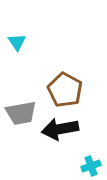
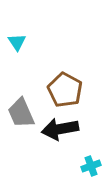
gray trapezoid: rotated 76 degrees clockwise
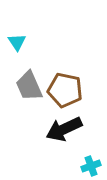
brown pentagon: rotated 16 degrees counterclockwise
gray trapezoid: moved 8 px right, 27 px up
black arrow: moved 4 px right; rotated 15 degrees counterclockwise
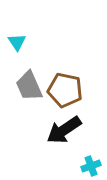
black arrow: moved 1 px down; rotated 9 degrees counterclockwise
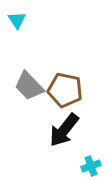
cyan triangle: moved 22 px up
gray trapezoid: rotated 20 degrees counterclockwise
black arrow: rotated 18 degrees counterclockwise
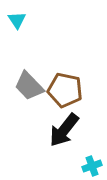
cyan cross: moved 1 px right
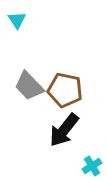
cyan cross: rotated 12 degrees counterclockwise
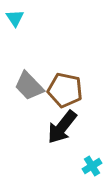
cyan triangle: moved 2 px left, 2 px up
black arrow: moved 2 px left, 3 px up
